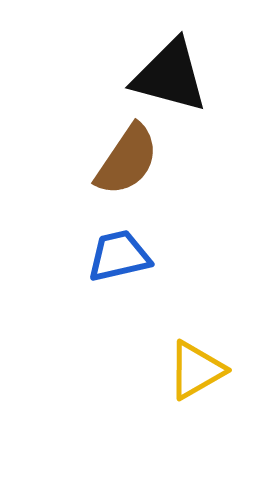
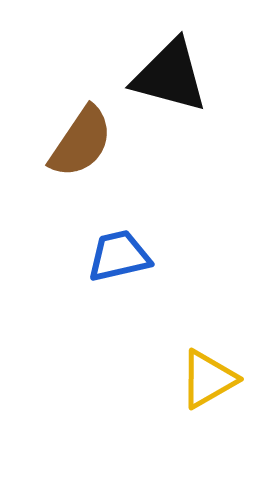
brown semicircle: moved 46 px left, 18 px up
yellow triangle: moved 12 px right, 9 px down
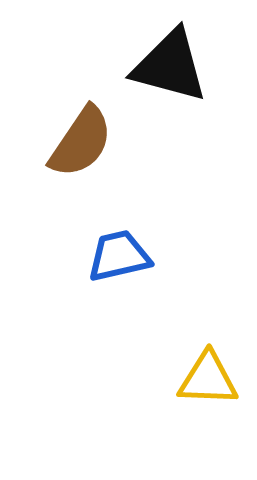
black triangle: moved 10 px up
yellow triangle: rotated 32 degrees clockwise
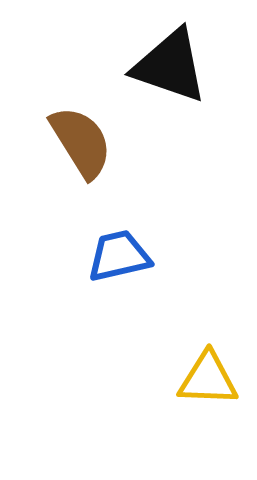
black triangle: rotated 4 degrees clockwise
brown semicircle: rotated 66 degrees counterclockwise
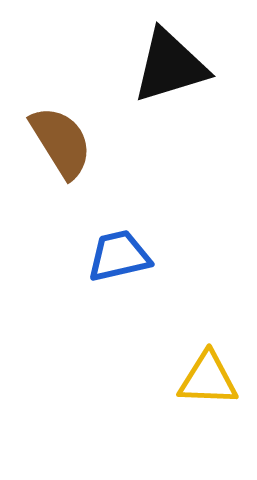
black triangle: rotated 36 degrees counterclockwise
brown semicircle: moved 20 px left
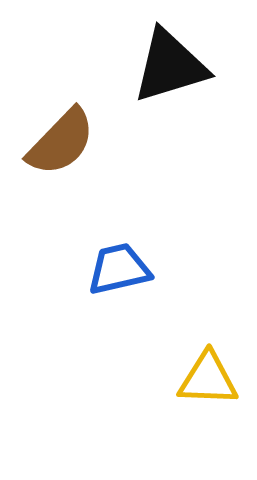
brown semicircle: rotated 76 degrees clockwise
blue trapezoid: moved 13 px down
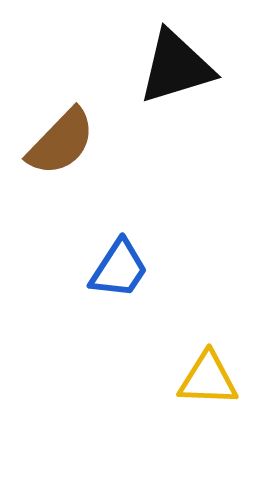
black triangle: moved 6 px right, 1 px down
blue trapezoid: rotated 136 degrees clockwise
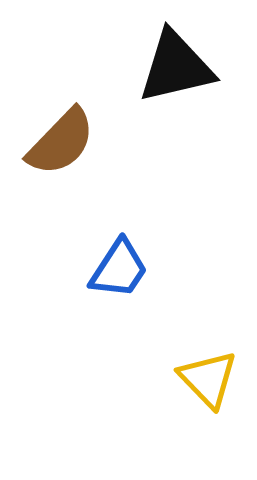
black triangle: rotated 4 degrees clockwise
yellow triangle: rotated 44 degrees clockwise
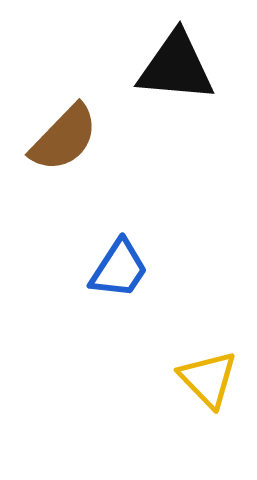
black triangle: rotated 18 degrees clockwise
brown semicircle: moved 3 px right, 4 px up
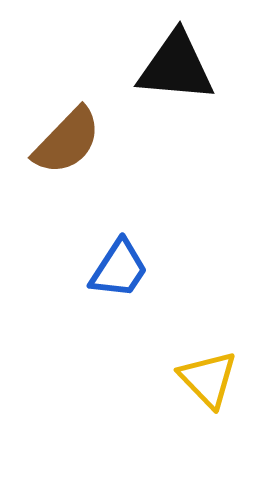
brown semicircle: moved 3 px right, 3 px down
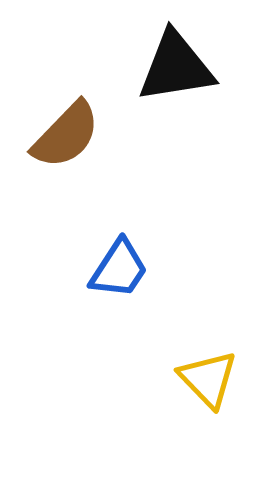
black triangle: rotated 14 degrees counterclockwise
brown semicircle: moved 1 px left, 6 px up
